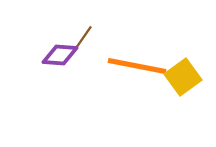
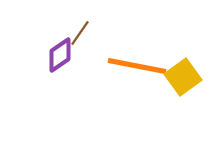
brown line: moved 3 px left, 5 px up
purple diamond: rotated 39 degrees counterclockwise
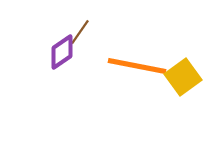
brown line: moved 1 px up
purple diamond: moved 2 px right, 3 px up
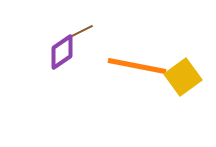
brown line: rotated 28 degrees clockwise
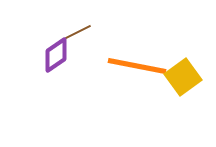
brown line: moved 2 px left
purple diamond: moved 6 px left, 3 px down
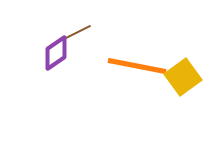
purple diamond: moved 2 px up
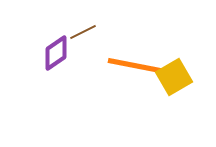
brown line: moved 5 px right
yellow square: moved 9 px left; rotated 6 degrees clockwise
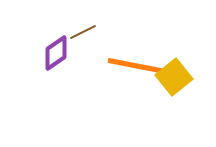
yellow square: rotated 9 degrees counterclockwise
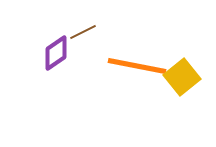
yellow square: moved 8 px right
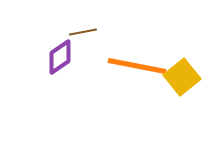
brown line: rotated 16 degrees clockwise
purple diamond: moved 4 px right, 4 px down
